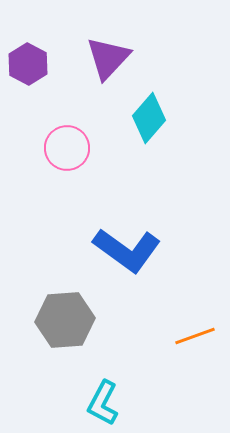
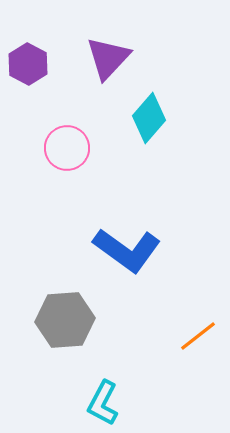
orange line: moved 3 px right; rotated 18 degrees counterclockwise
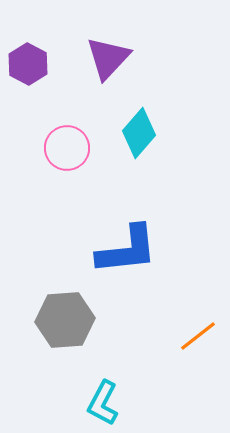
cyan diamond: moved 10 px left, 15 px down
blue L-shape: rotated 42 degrees counterclockwise
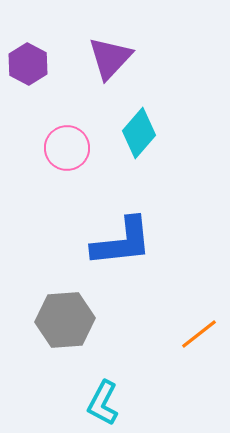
purple triangle: moved 2 px right
blue L-shape: moved 5 px left, 8 px up
orange line: moved 1 px right, 2 px up
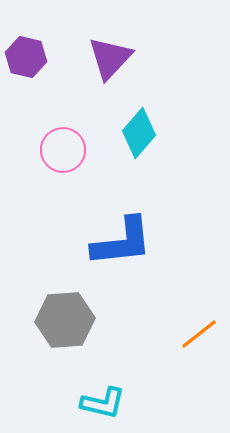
purple hexagon: moved 2 px left, 7 px up; rotated 15 degrees counterclockwise
pink circle: moved 4 px left, 2 px down
cyan L-shape: rotated 105 degrees counterclockwise
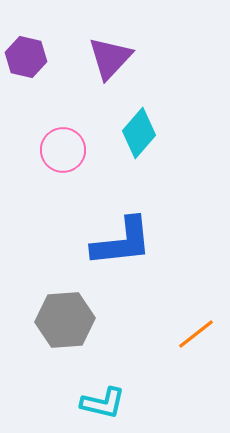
orange line: moved 3 px left
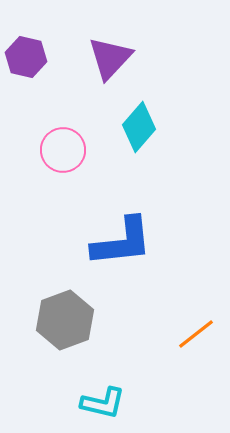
cyan diamond: moved 6 px up
gray hexagon: rotated 16 degrees counterclockwise
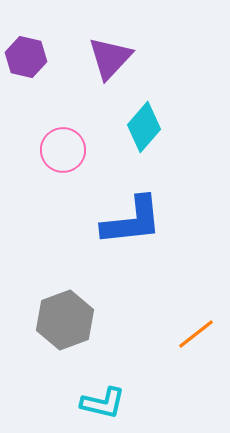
cyan diamond: moved 5 px right
blue L-shape: moved 10 px right, 21 px up
